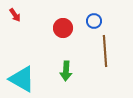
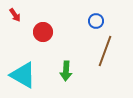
blue circle: moved 2 px right
red circle: moved 20 px left, 4 px down
brown line: rotated 24 degrees clockwise
cyan triangle: moved 1 px right, 4 px up
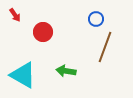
blue circle: moved 2 px up
brown line: moved 4 px up
green arrow: rotated 96 degrees clockwise
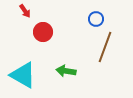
red arrow: moved 10 px right, 4 px up
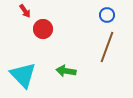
blue circle: moved 11 px right, 4 px up
red circle: moved 3 px up
brown line: moved 2 px right
cyan triangle: rotated 16 degrees clockwise
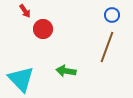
blue circle: moved 5 px right
cyan triangle: moved 2 px left, 4 px down
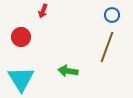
red arrow: moved 18 px right; rotated 56 degrees clockwise
red circle: moved 22 px left, 8 px down
green arrow: moved 2 px right
cyan triangle: rotated 12 degrees clockwise
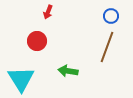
red arrow: moved 5 px right, 1 px down
blue circle: moved 1 px left, 1 px down
red circle: moved 16 px right, 4 px down
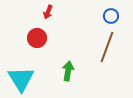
red circle: moved 3 px up
green arrow: rotated 90 degrees clockwise
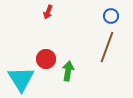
red circle: moved 9 px right, 21 px down
